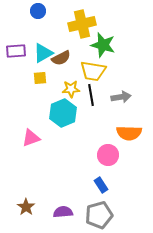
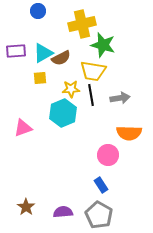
gray arrow: moved 1 px left, 1 px down
pink triangle: moved 8 px left, 10 px up
gray pentagon: rotated 28 degrees counterclockwise
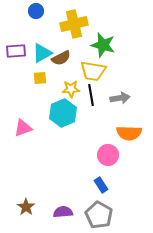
blue circle: moved 2 px left
yellow cross: moved 8 px left
cyan triangle: moved 1 px left
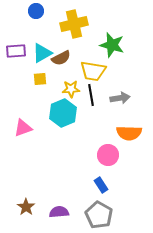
green star: moved 9 px right
yellow square: moved 1 px down
purple semicircle: moved 4 px left
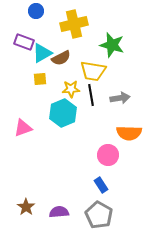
purple rectangle: moved 8 px right, 9 px up; rotated 24 degrees clockwise
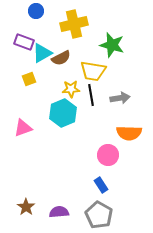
yellow square: moved 11 px left; rotated 16 degrees counterclockwise
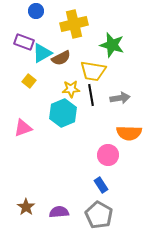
yellow square: moved 2 px down; rotated 32 degrees counterclockwise
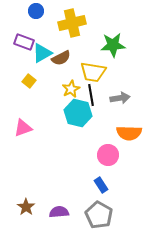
yellow cross: moved 2 px left, 1 px up
green star: moved 1 px right; rotated 20 degrees counterclockwise
yellow trapezoid: moved 1 px down
yellow star: rotated 24 degrees counterclockwise
cyan hexagon: moved 15 px right; rotated 24 degrees counterclockwise
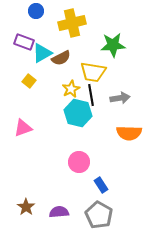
pink circle: moved 29 px left, 7 px down
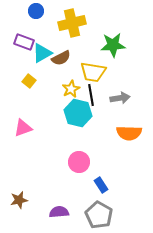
brown star: moved 7 px left, 7 px up; rotated 24 degrees clockwise
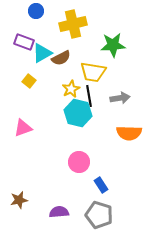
yellow cross: moved 1 px right, 1 px down
black line: moved 2 px left, 1 px down
gray pentagon: rotated 12 degrees counterclockwise
